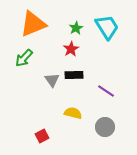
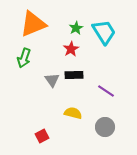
cyan trapezoid: moved 3 px left, 5 px down
green arrow: rotated 24 degrees counterclockwise
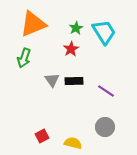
black rectangle: moved 6 px down
yellow semicircle: moved 30 px down
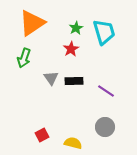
orange triangle: moved 1 px left, 1 px up; rotated 12 degrees counterclockwise
cyan trapezoid: rotated 16 degrees clockwise
gray triangle: moved 1 px left, 2 px up
red square: moved 1 px up
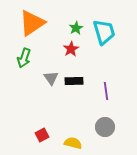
purple line: rotated 48 degrees clockwise
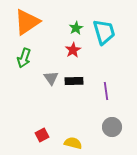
orange triangle: moved 5 px left, 1 px up
red star: moved 2 px right, 1 px down
gray circle: moved 7 px right
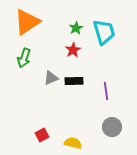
gray triangle: rotated 42 degrees clockwise
